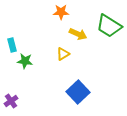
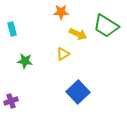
green trapezoid: moved 3 px left
cyan rectangle: moved 16 px up
purple cross: rotated 16 degrees clockwise
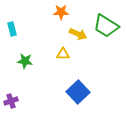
yellow triangle: rotated 32 degrees clockwise
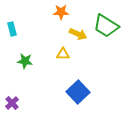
purple cross: moved 1 px right, 2 px down; rotated 24 degrees counterclockwise
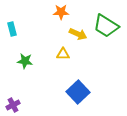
purple cross: moved 1 px right, 2 px down; rotated 16 degrees clockwise
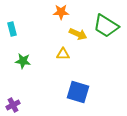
green star: moved 2 px left
blue square: rotated 30 degrees counterclockwise
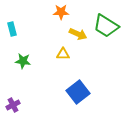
blue square: rotated 35 degrees clockwise
